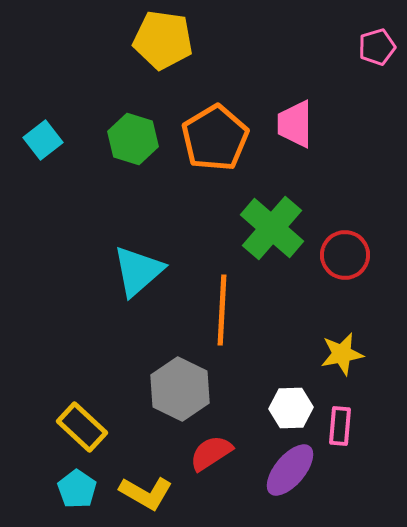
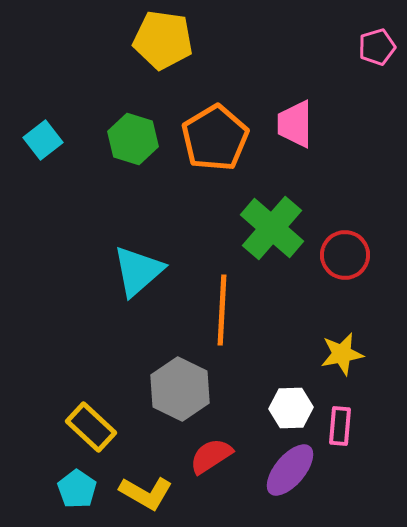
yellow rectangle: moved 9 px right
red semicircle: moved 3 px down
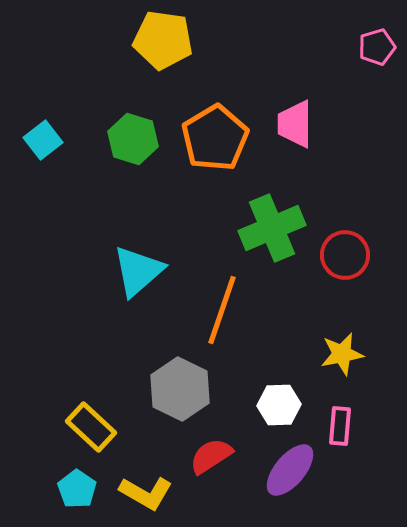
green cross: rotated 26 degrees clockwise
orange line: rotated 16 degrees clockwise
white hexagon: moved 12 px left, 3 px up
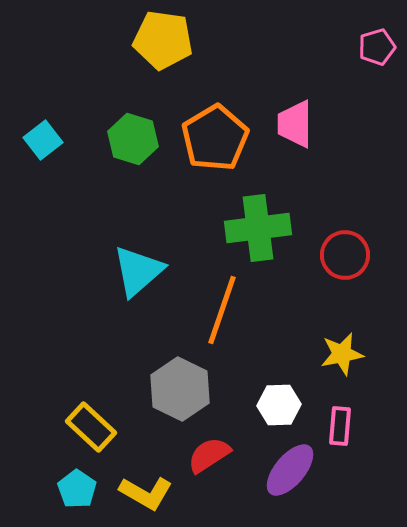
green cross: moved 14 px left; rotated 16 degrees clockwise
red semicircle: moved 2 px left, 1 px up
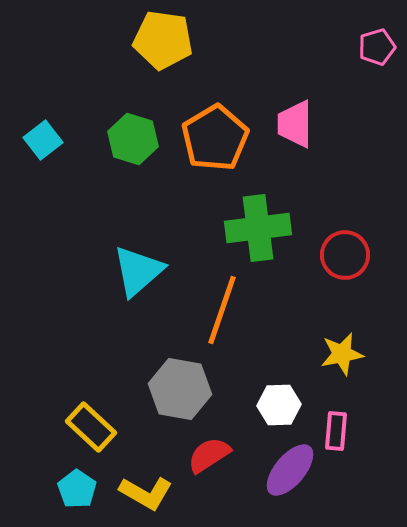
gray hexagon: rotated 16 degrees counterclockwise
pink rectangle: moved 4 px left, 5 px down
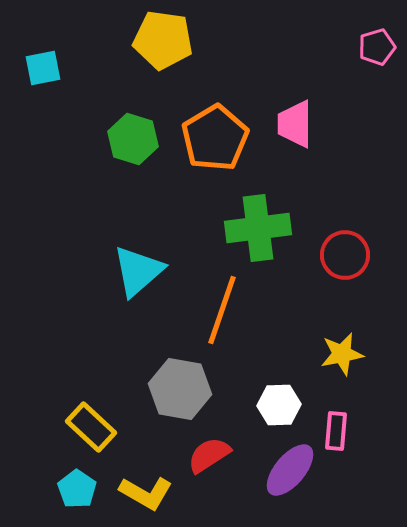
cyan square: moved 72 px up; rotated 27 degrees clockwise
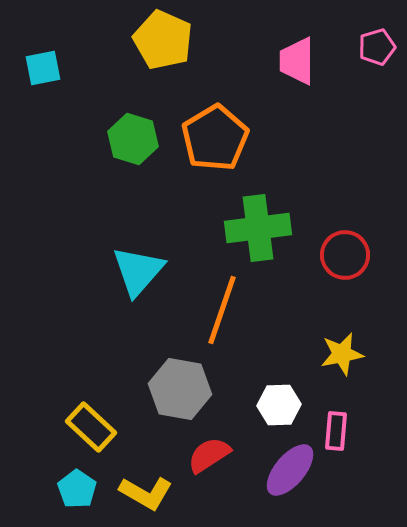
yellow pentagon: rotated 16 degrees clockwise
pink trapezoid: moved 2 px right, 63 px up
cyan triangle: rotated 8 degrees counterclockwise
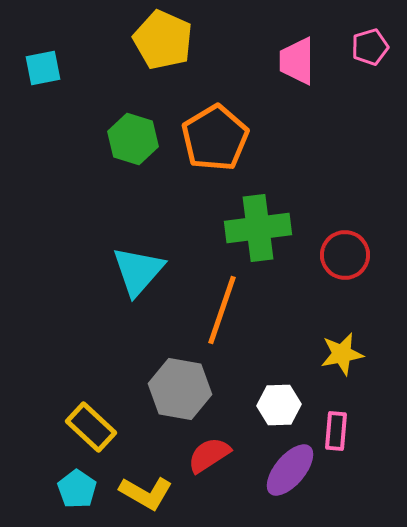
pink pentagon: moved 7 px left
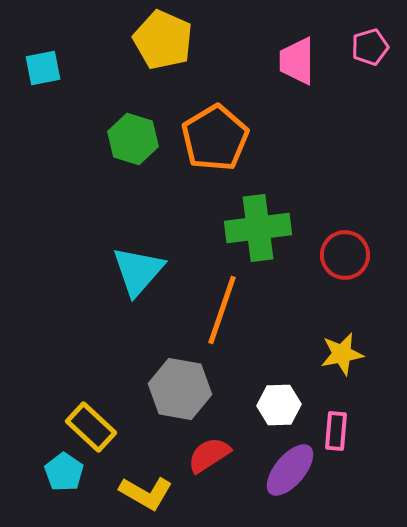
cyan pentagon: moved 13 px left, 17 px up
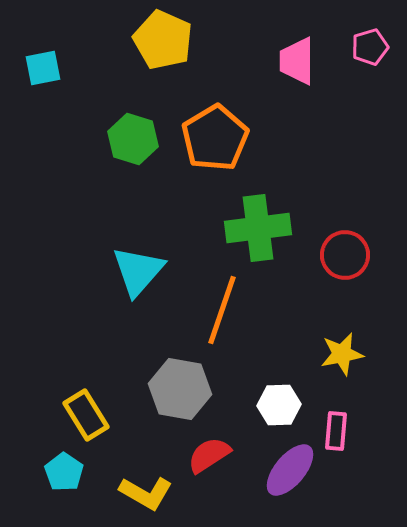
yellow rectangle: moved 5 px left, 12 px up; rotated 15 degrees clockwise
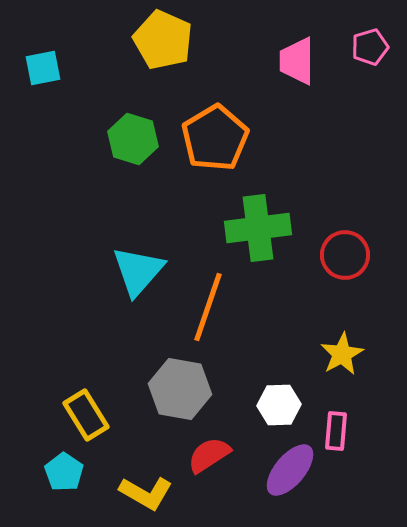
orange line: moved 14 px left, 3 px up
yellow star: rotated 18 degrees counterclockwise
